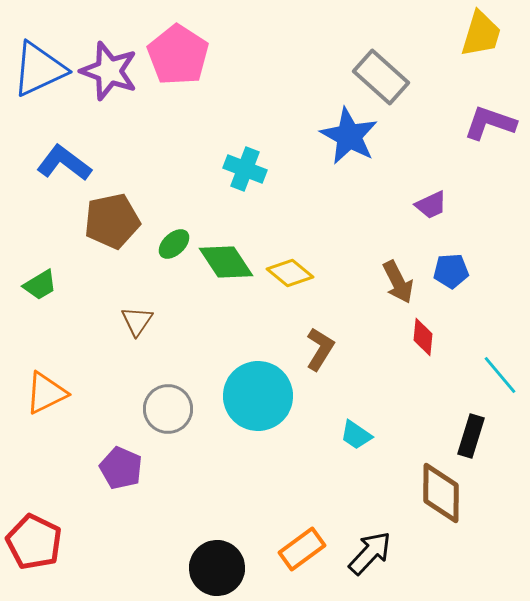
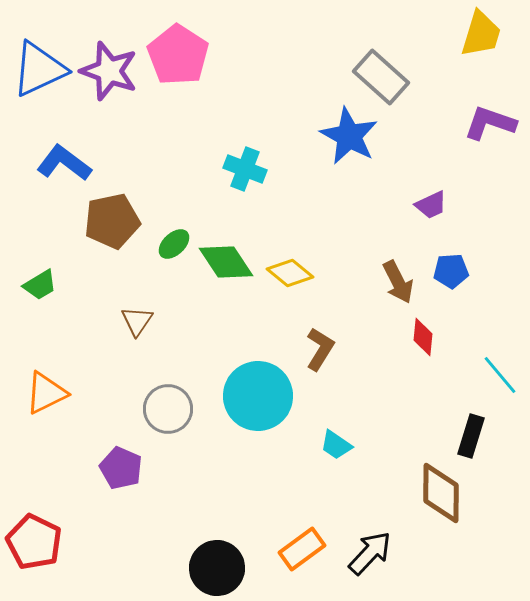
cyan trapezoid: moved 20 px left, 10 px down
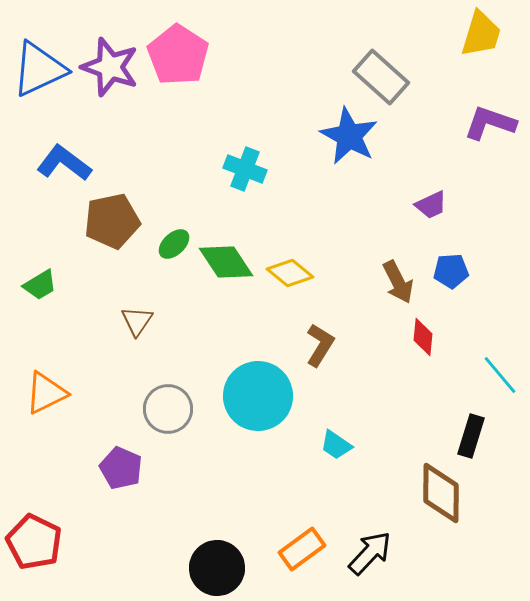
purple star: moved 1 px right, 4 px up
brown L-shape: moved 4 px up
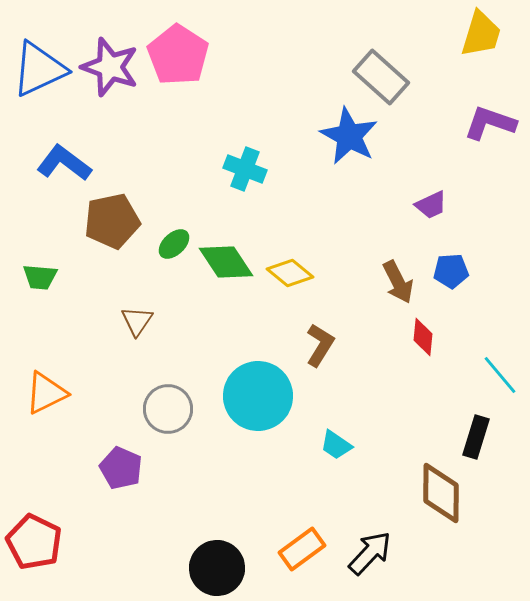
green trapezoid: moved 8 px up; rotated 36 degrees clockwise
black rectangle: moved 5 px right, 1 px down
